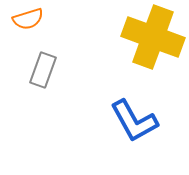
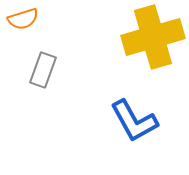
orange semicircle: moved 5 px left
yellow cross: rotated 36 degrees counterclockwise
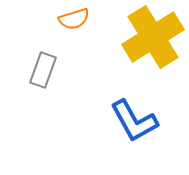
orange semicircle: moved 51 px right
yellow cross: rotated 16 degrees counterclockwise
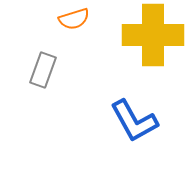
yellow cross: moved 2 px up; rotated 32 degrees clockwise
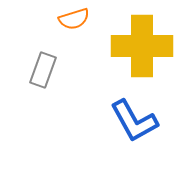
yellow cross: moved 11 px left, 11 px down
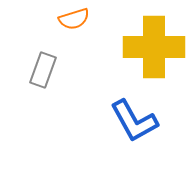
yellow cross: moved 12 px right, 1 px down
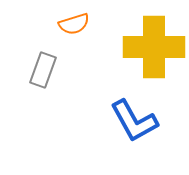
orange semicircle: moved 5 px down
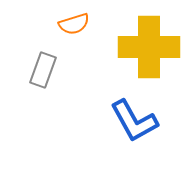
yellow cross: moved 5 px left
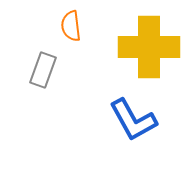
orange semicircle: moved 3 px left, 2 px down; rotated 100 degrees clockwise
blue L-shape: moved 1 px left, 1 px up
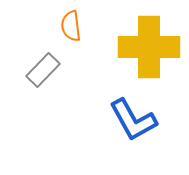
gray rectangle: rotated 24 degrees clockwise
